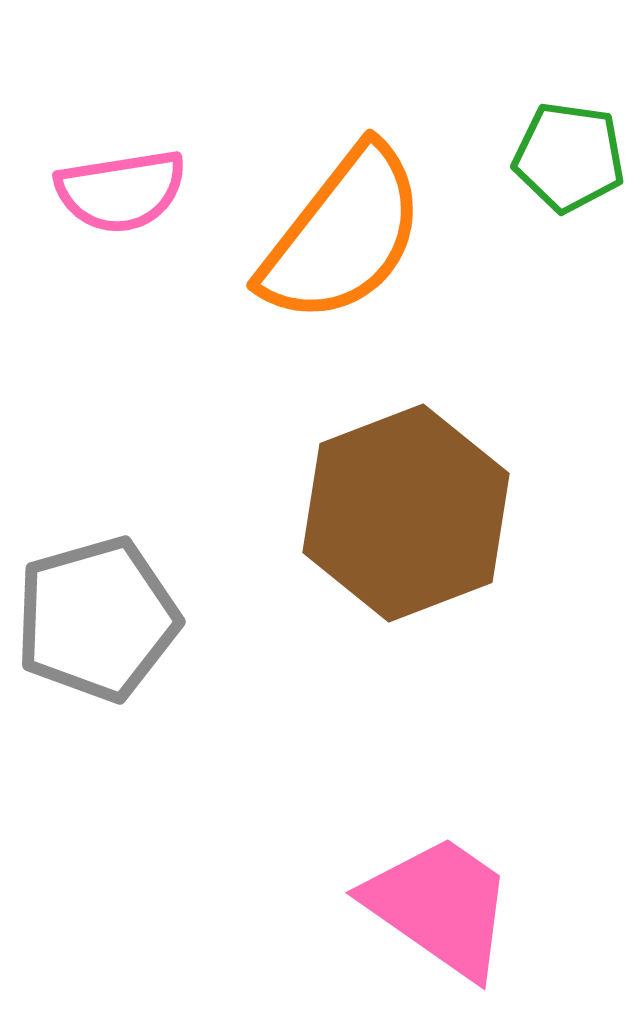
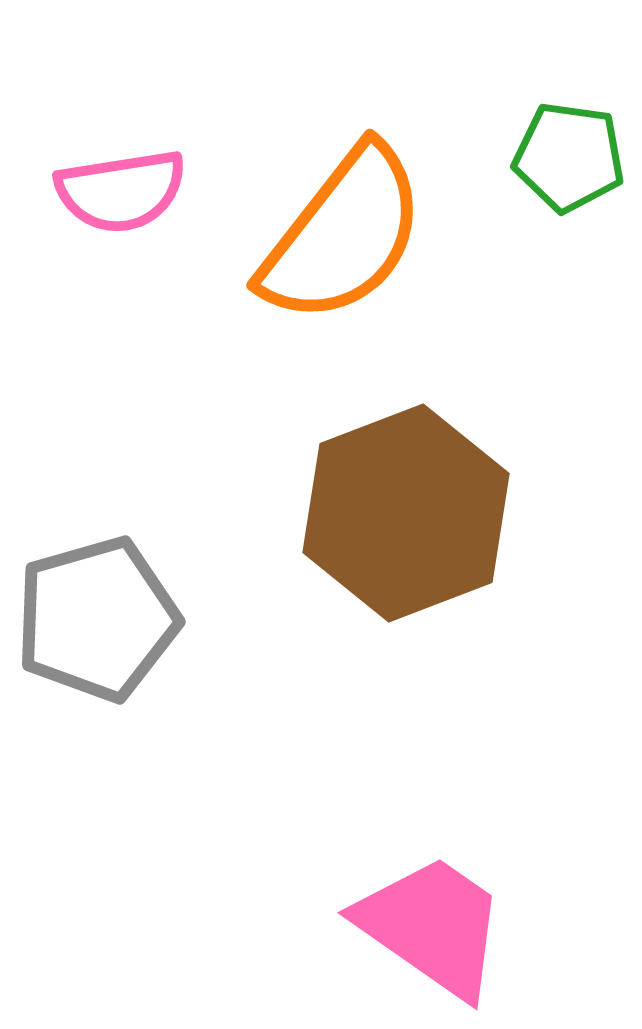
pink trapezoid: moved 8 px left, 20 px down
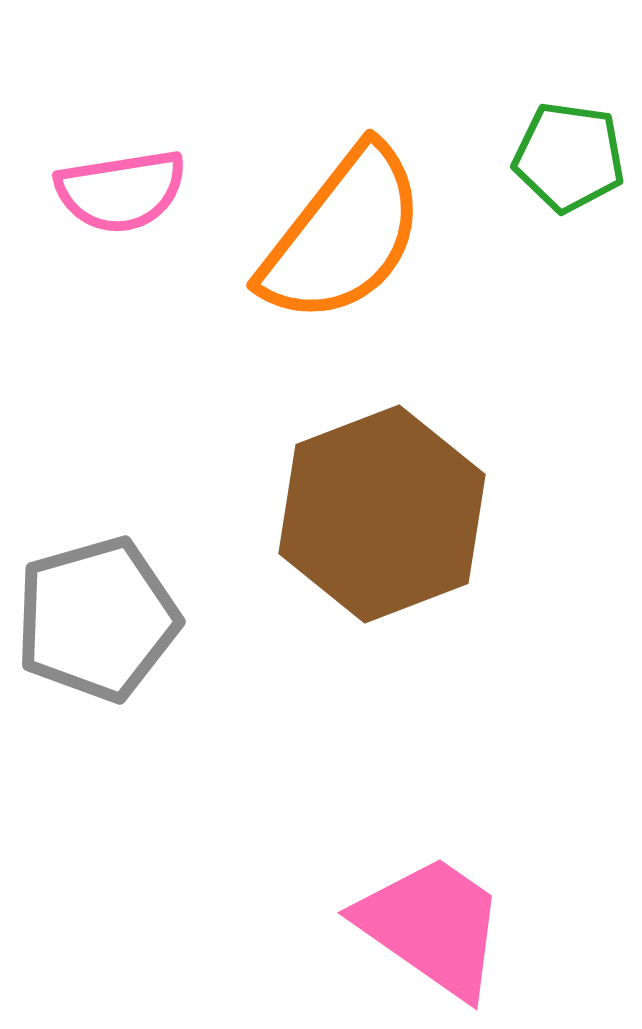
brown hexagon: moved 24 px left, 1 px down
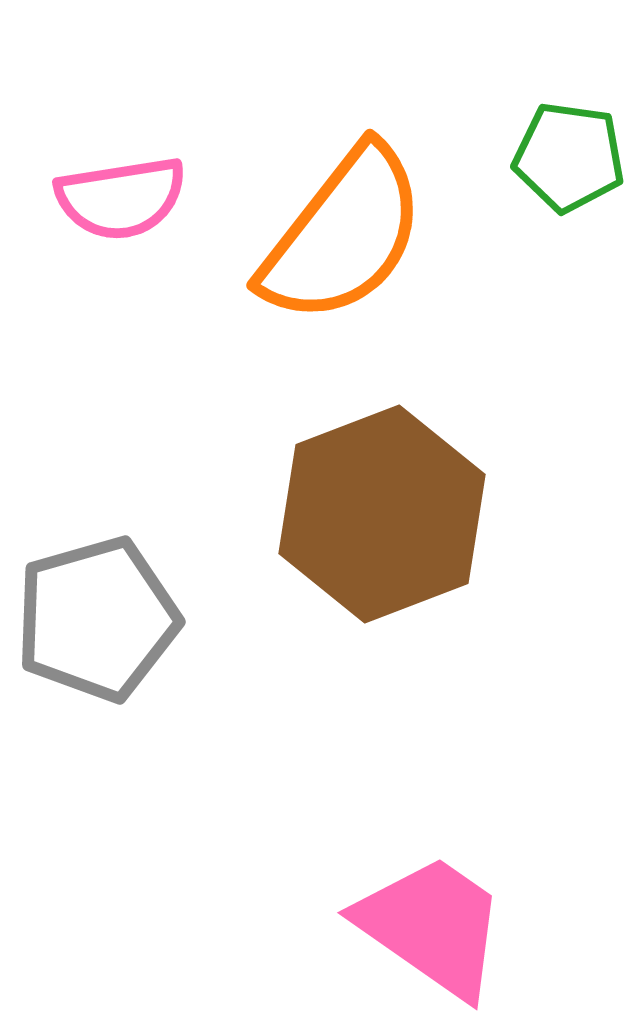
pink semicircle: moved 7 px down
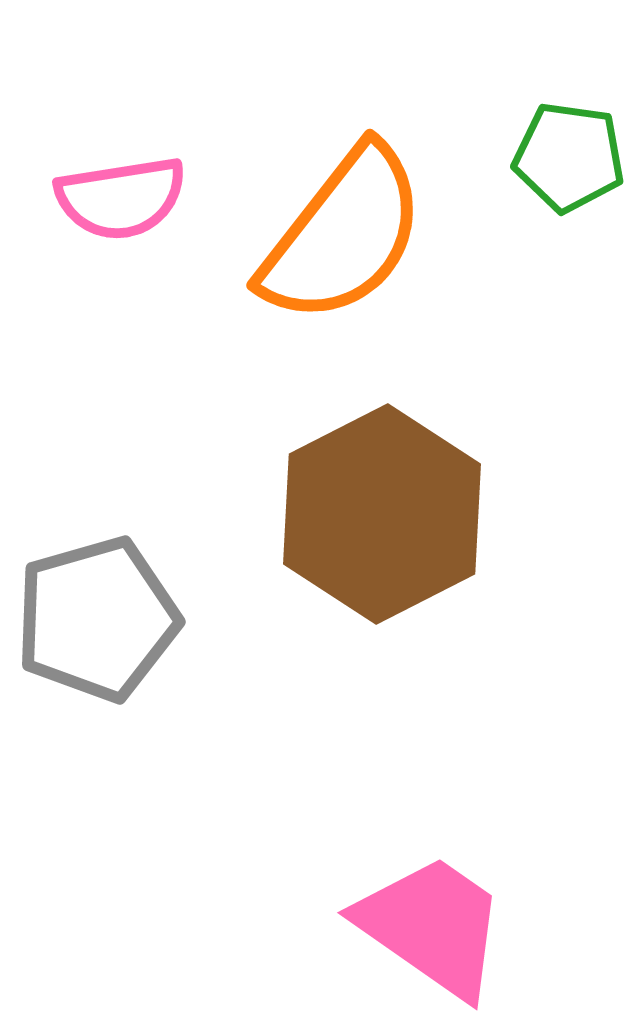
brown hexagon: rotated 6 degrees counterclockwise
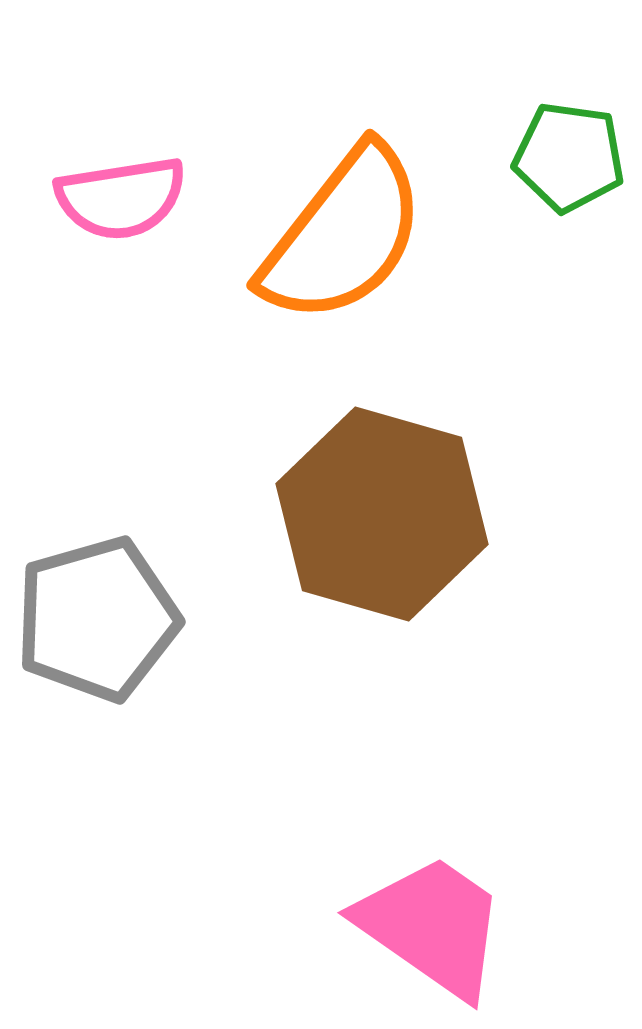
brown hexagon: rotated 17 degrees counterclockwise
